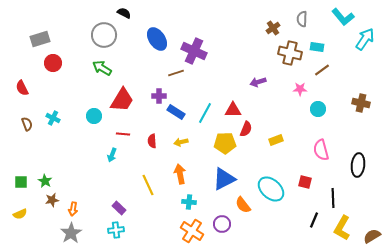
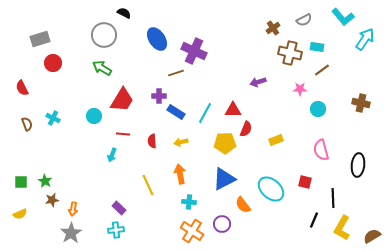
gray semicircle at (302, 19): moved 2 px right, 1 px down; rotated 119 degrees counterclockwise
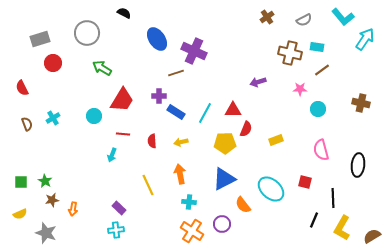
brown cross at (273, 28): moved 6 px left, 11 px up
gray circle at (104, 35): moved 17 px left, 2 px up
cyan cross at (53, 118): rotated 32 degrees clockwise
gray star at (71, 233): moved 25 px left; rotated 20 degrees counterclockwise
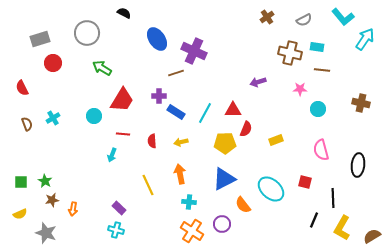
brown line at (322, 70): rotated 42 degrees clockwise
cyan cross at (116, 230): rotated 21 degrees clockwise
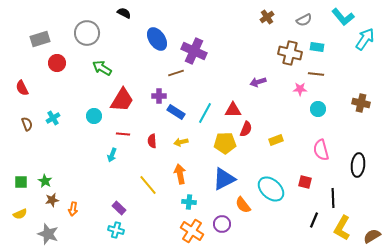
red circle at (53, 63): moved 4 px right
brown line at (322, 70): moved 6 px left, 4 px down
yellow line at (148, 185): rotated 15 degrees counterclockwise
gray star at (46, 233): moved 2 px right, 1 px down
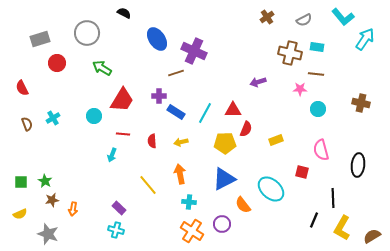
red square at (305, 182): moved 3 px left, 10 px up
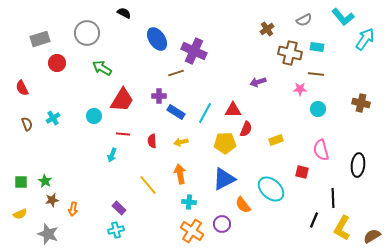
brown cross at (267, 17): moved 12 px down
cyan cross at (116, 230): rotated 28 degrees counterclockwise
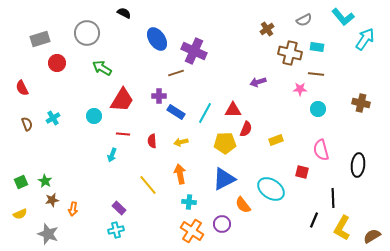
green square at (21, 182): rotated 24 degrees counterclockwise
cyan ellipse at (271, 189): rotated 8 degrees counterclockwise
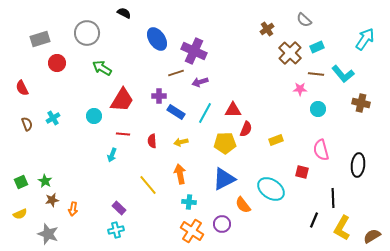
cyan L-shape at (343, 17): moved 57 px down
gray semicircle at (304, 20): rotated 70 degrees clockwise
cyan rectangle at (317, 47): rotated 32 degrees counterclockwise
brown cross at (290, 53): rotated 30 degrees clockwise
purple arrow at (258, 82): moved 58 px left
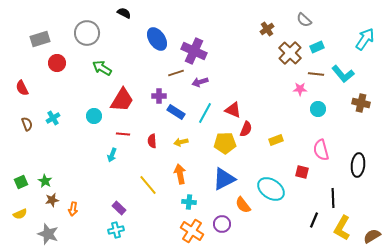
red triangle at (233, 110): rotated 24 degrees clockwise
